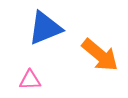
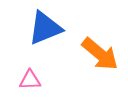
orange arrow: moved 1 px up
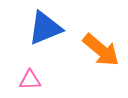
orange arrow: moved 1 px right, 4 px up
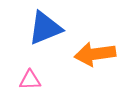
orange arrow: moved 6 px left, 4 px down; rotated 132 degrees clockwise
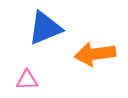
pink triangle: moved 3 px left
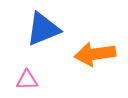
blue triangle: moved 2 px left, 1 px down
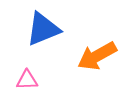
orange arrow: moved 2 px right, 2 px down; rotated 21 degrees counterclockwise
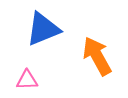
orange arrow: rotated 90 degrees clockwise
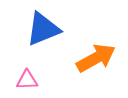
orange arrow: moved 1 px left, 2 px down; rotated 90 degrees clockwise
